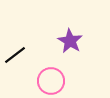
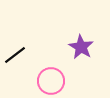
purple star: moved 11 px right, 6 px down
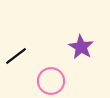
black line: moved 1 px right, 1 px down
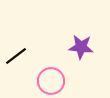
purple star: rotated 25 degrees counterclockwise
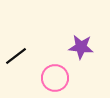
pink circle: moved 4 px right, 3 px up
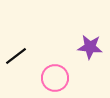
purple star: moved 9 px right
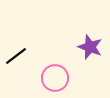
purple star: rotated 15 degrees clockwise
